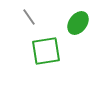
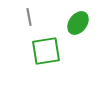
gray line: rotated 24 degrees clockwise
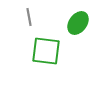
green square: rotated 16 degrees clockwise
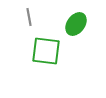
green ellipse: moved 2 px left, 1 px down
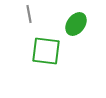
gray line: moved 3 px up
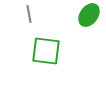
green ellipse: moved 13 px right, 9 px up
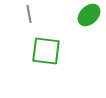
green ellipse: rotated 10 degrees clockwise
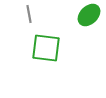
green square: moved 3 px up
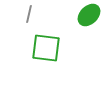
gray line: rotated 24 degrees clockwise
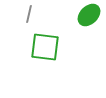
green square: moved 1 px left, 1 px up
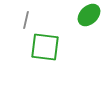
gray line: moved 3 px left, 6 px down
